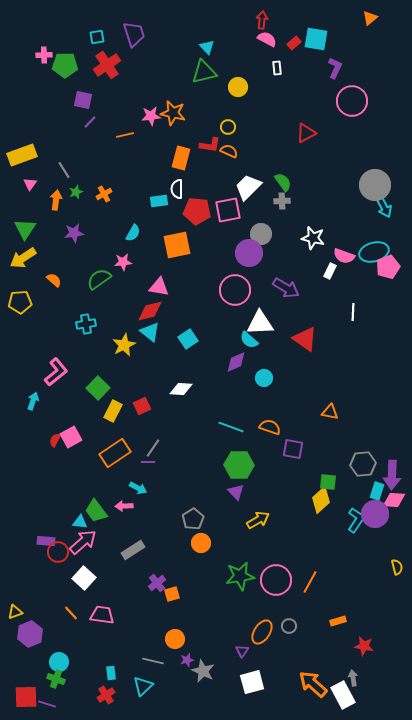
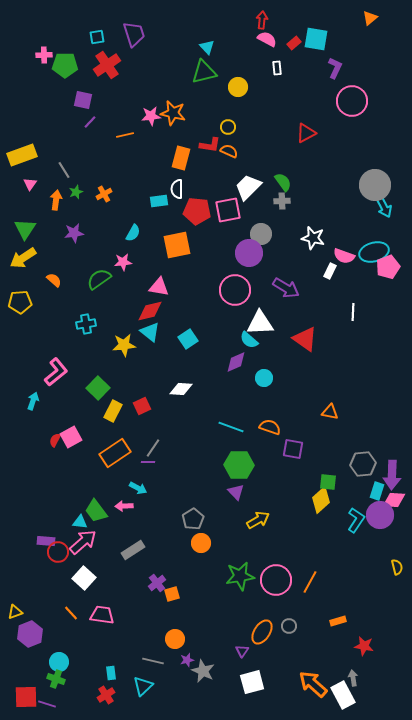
yellow star at (124, 345): rotated 20 degrees clockwise
purple circle at (375, 514): moved 5 px right, 1 px down
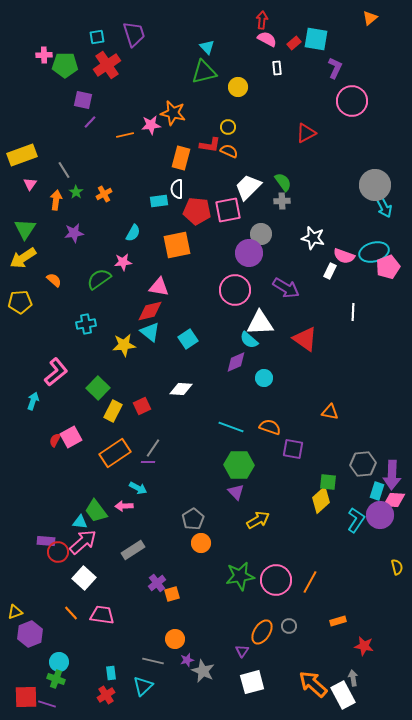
pink star at (151, 116): moved 9 px down
green star at (76, 192): rotated 16 degrees counterclockwise
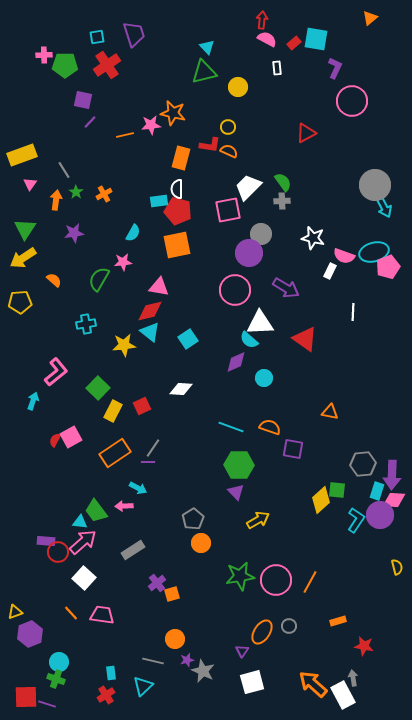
red pentagon at (197, 211): moved 19 px left; rotated 8 degrees clockwise
green semicircle at (99, 279): rotated 25 degrees counterclockwise
green square at (328, 482): moved 9 px right, 8 px down
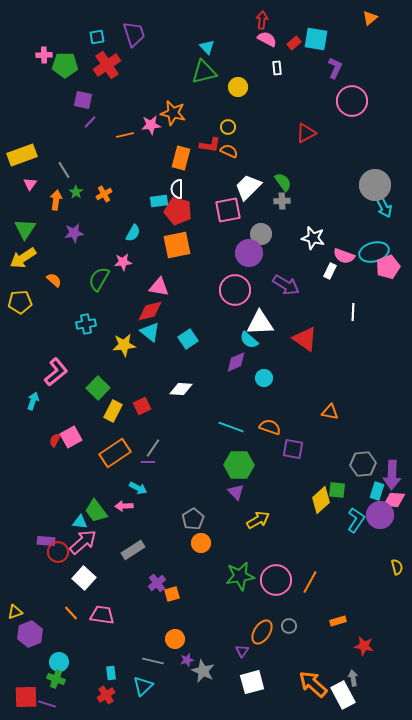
purple arrow at (286, 288): moved 3 px up
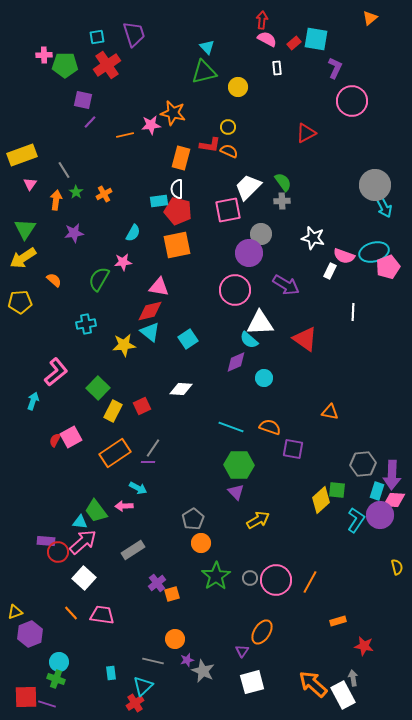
green star at (240, 576): moved 24 px left; rotated 24 degrees counterclockwise
gray circle at (289, 626): moved 39 px left, 48 px up
red cross at (106, 695): moved 29 px right, 8 px down
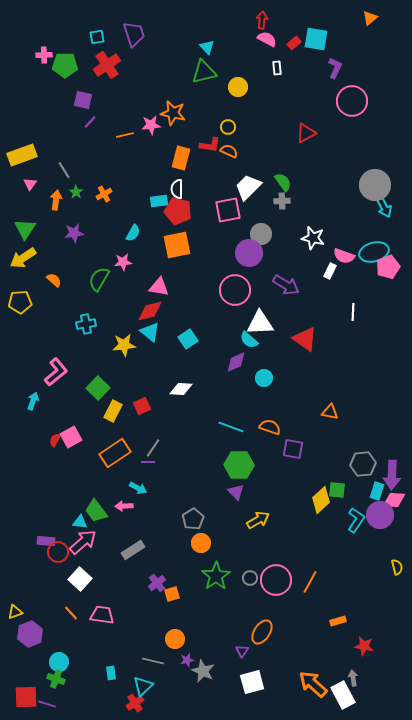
white square at (84, 578): moved 4 px left, 1 px down
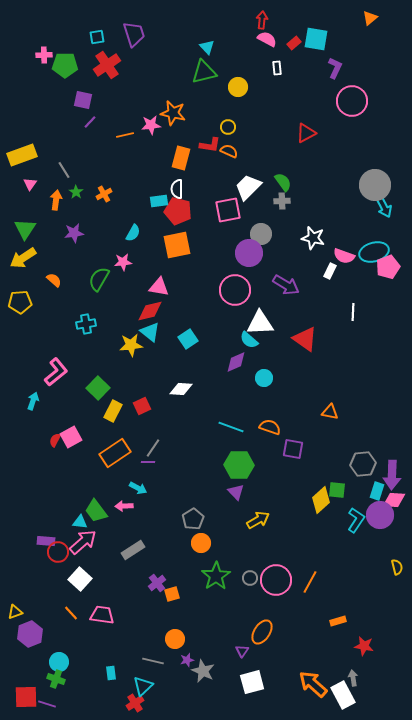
yellow star at (124, 345): moved 7 px right
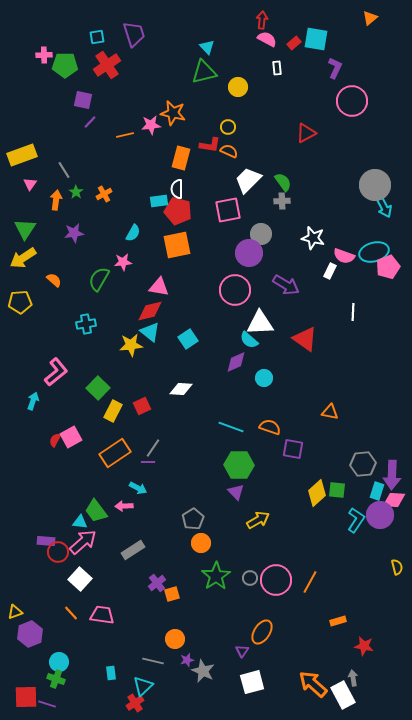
white trapezoid at (248, 187): moved 7 px up
yellow diamond at (321, 500): moved 4 px left, 7 px up
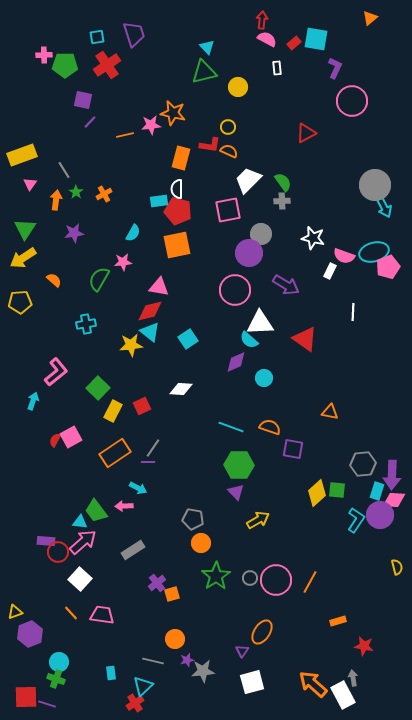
gray pentagon at (193, 519): rotated 30 degrees counterclockwise
gray star at (203, 671): rotated 30 degrees counterclockwise
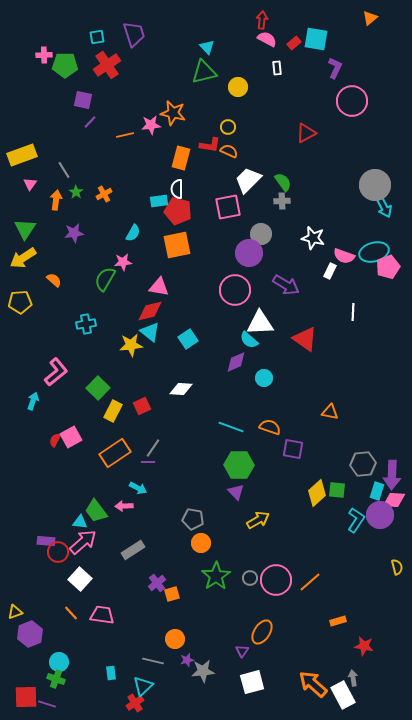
pink square at (228, 210): moved 3 px up
green semicircle at (99, 279): moved 6 px right
orange line at (310, 582): rotated 20 degrees clockwise
